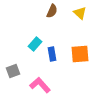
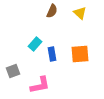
pink L-shape: rotated 120 degrees clockwise
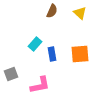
gray square: moved 2 px left, 3 px down
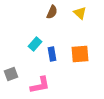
brown semicircle: moved 1 px down
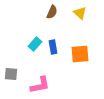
blue rectangle: moved 1 px right, 7 px up
gray square: rotated 24 degrees clockwise
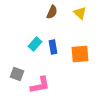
gray square: moved 6 px right; rotated 16 degrees clockwise
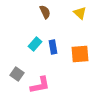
brown semicircle: moved 7 px left; rotated 48 degrees counterclockwise
gray square: rotated 16 degrees clockwise
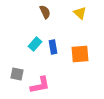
gray square: rotated 24 degrees counterclockwise
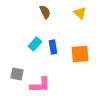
pink L-shape: rotated 10 degrees clockwise
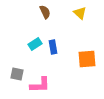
cyan rectangle: rotated 16 degrees clockwise
orange square: moved 7 px right, 5 px down
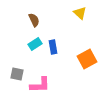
brown semicircle: moved 11 px left, 8 px down
orange square: rotated 24 degrees counterclockwise
